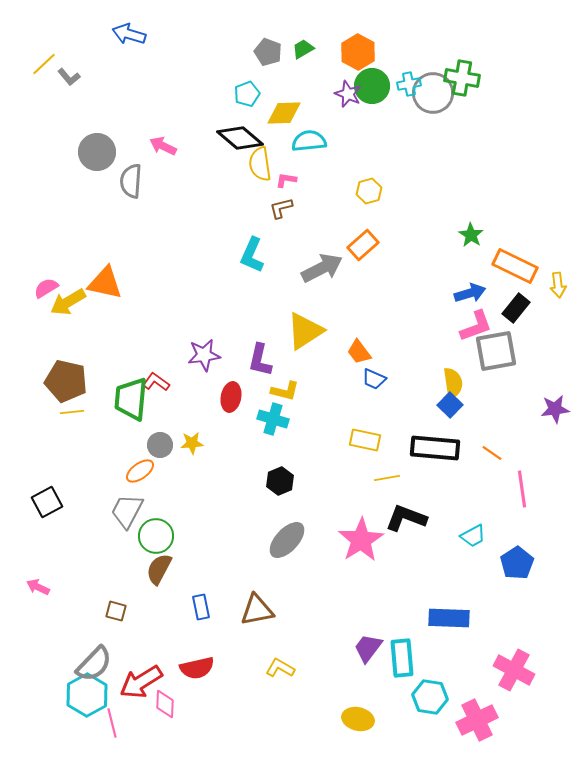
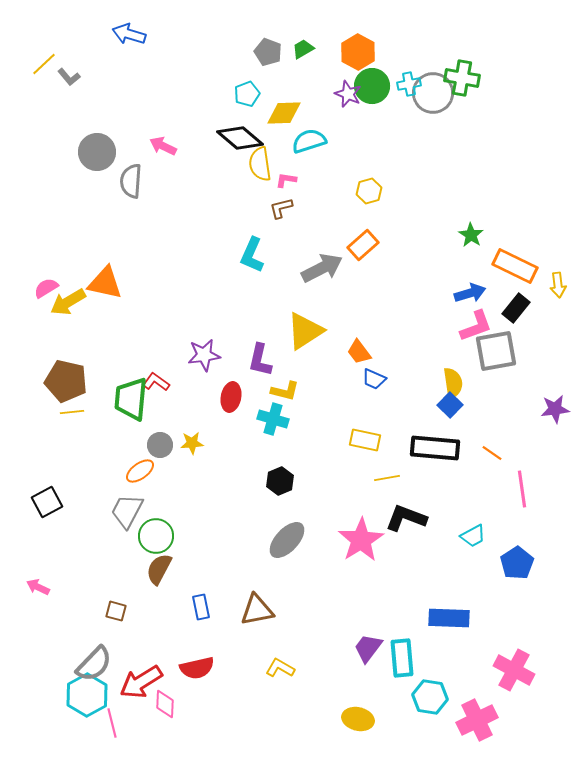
cyan semicircle at (309, 141): rotated 12 degrees counterclockwise
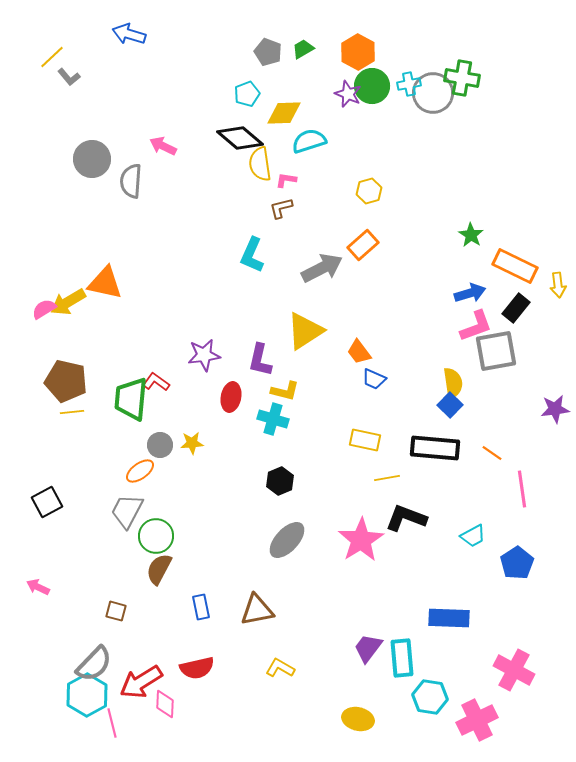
yellow line at (44, 64): moved 8 px right, 7 px up
gray circle at (97, 152): moved 5 px left, 7 px down
pink semicircle at (46, 288): moved 2 px left, 21 px down
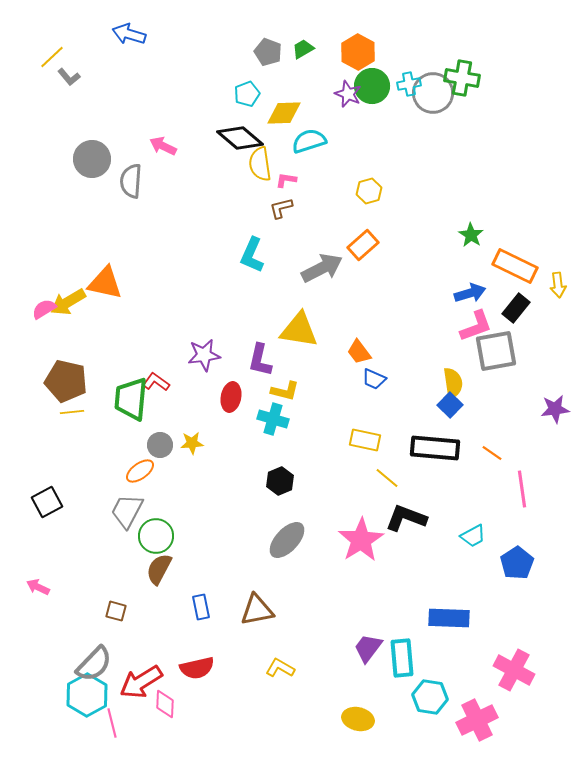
yellow triangle at (305, 331): moved 6 px left, 1 px up; rotated 42 degrees clockwise
yellow line at (387, 478): rotated 50 degrees clockwise
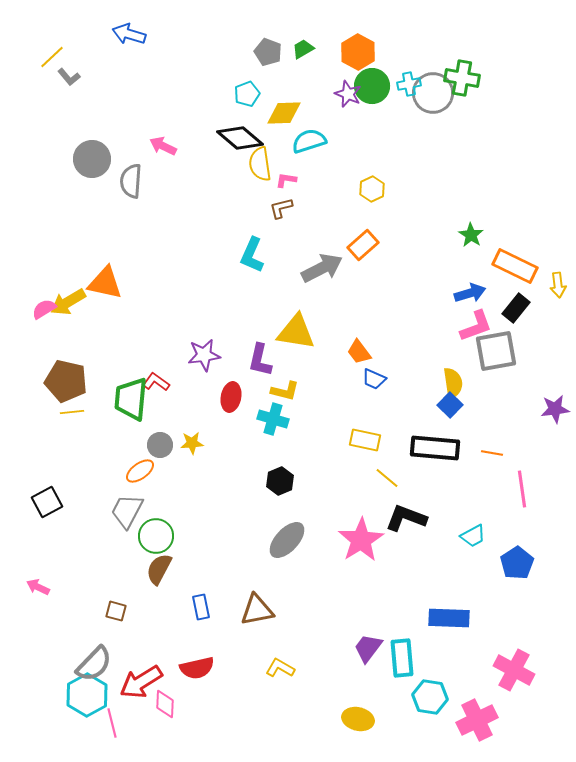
yellow hexagon at (369, 191): moved 3 px right, 2 px up; rotated 10 degrees counterclockwise
yellow triangle at (299, 330): moved 3 px left, 2 px down
orange line at (492, 453): rotated 25 degrees counterclockwise
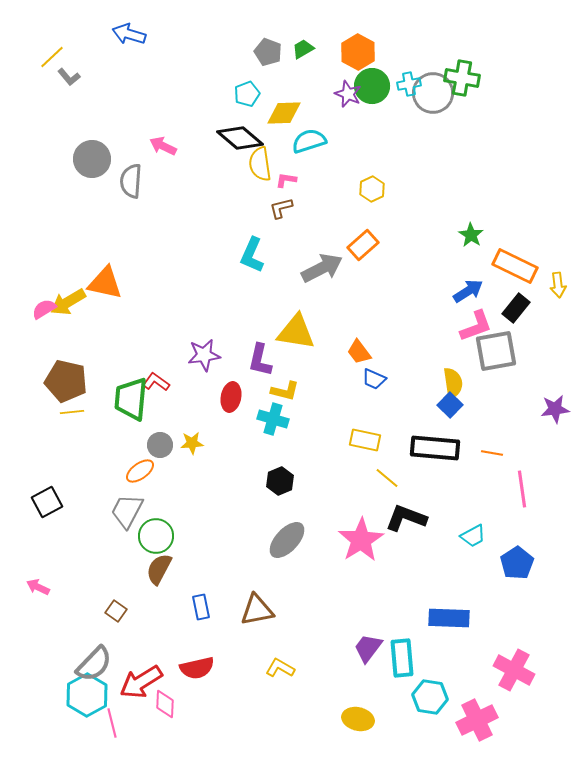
blue arrow at (470, 293): moved 2 px left, 2 px up; rotated 16 degrees counterclockwise
brown square at (116, 611): rotated 20 degrees clockwise
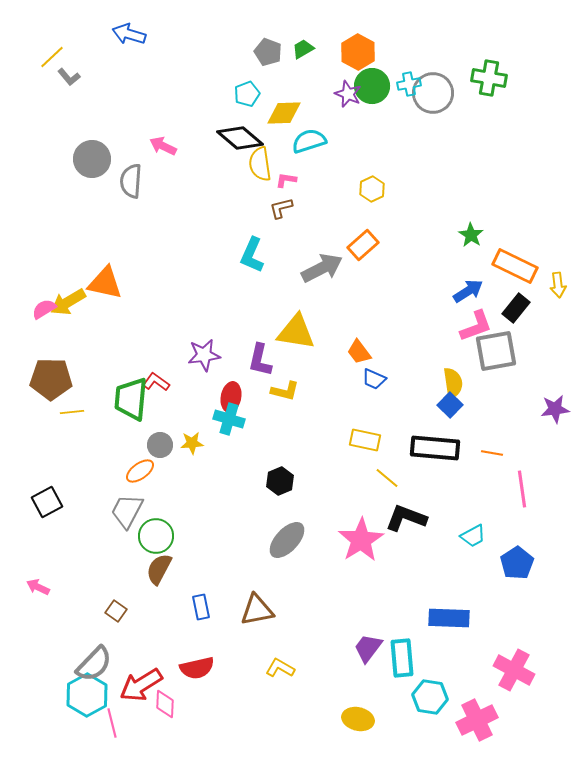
green cross at (462, 78): moved 27 px right
brown pentagon at (66, 381): moved 15 px left, 2 px up; rotated 12 degrees counterclockwise
cyan cross at (273, 419): moved 44 px left
red arrow at (141, 682): moved 3 px down
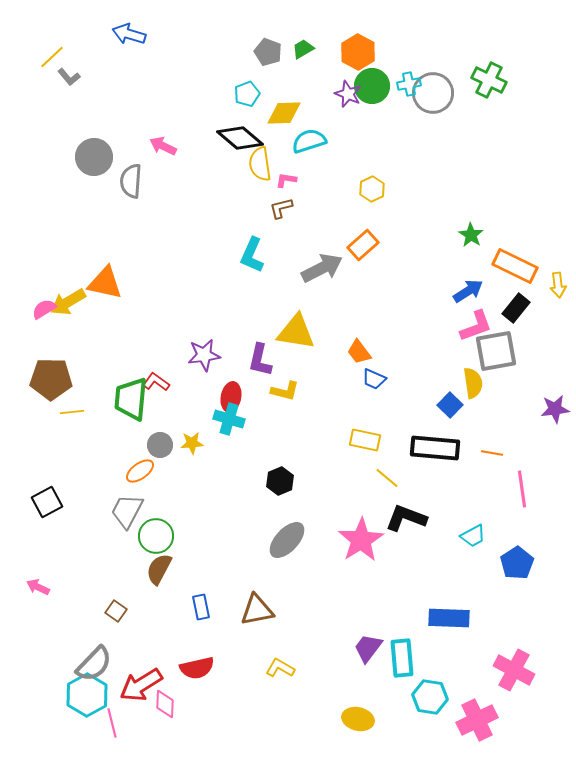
green cross at (489, 78): moved 2 px down; rotated 16 degrees clockwise
gray circle at (92, 159): moved 2 px right, 2 px up
yellow semicircle at (453, 383): moved 20 px right
